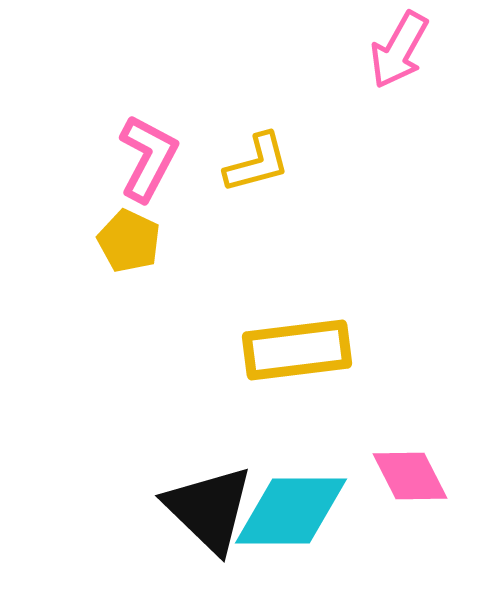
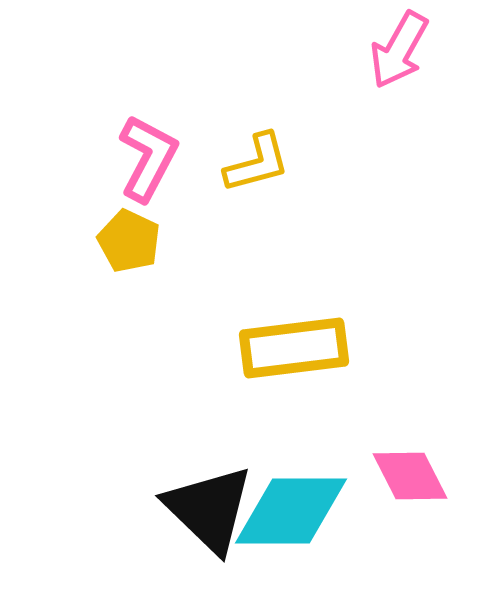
yellow rectangle: moved 3 px left, 2 px up
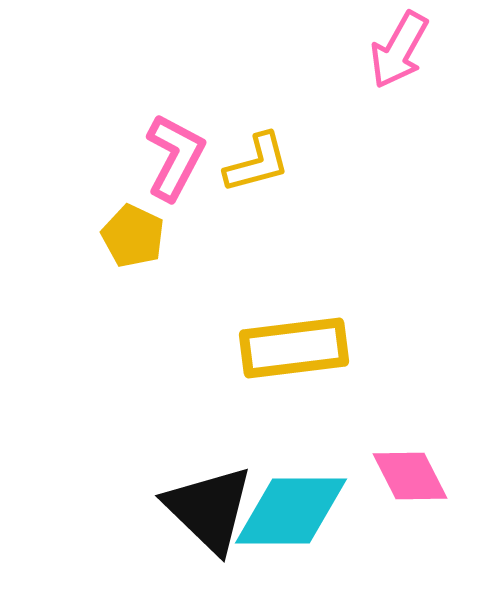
pink L-shape: moved 27 px right, 1 px up
yellow pentagon: moved 4 px right, 5 px up
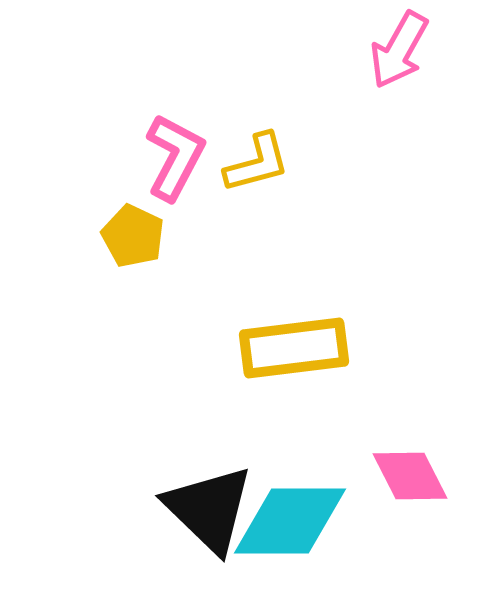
cyan diamond: moved 1 px left, 10 px down
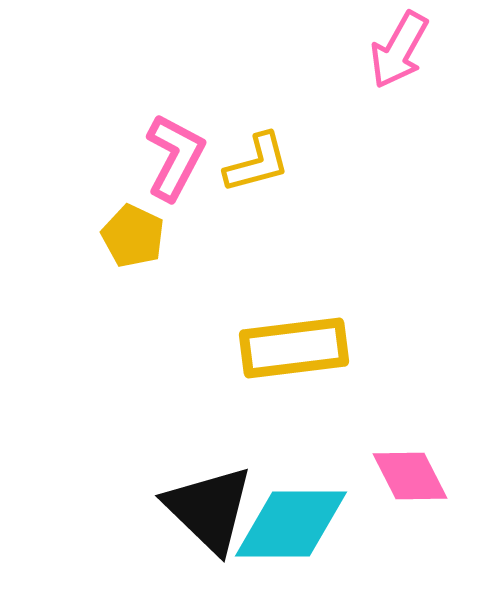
cyan diamond: moved 1 px right, 3 px down
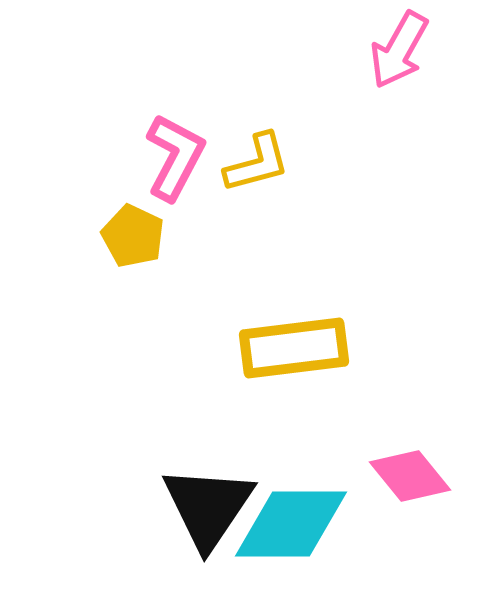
pink diamond: rotated 12 degrees counterclockwise
black triangle: moved 1 px left, 2 px up; rotated 20 degrees clockwise
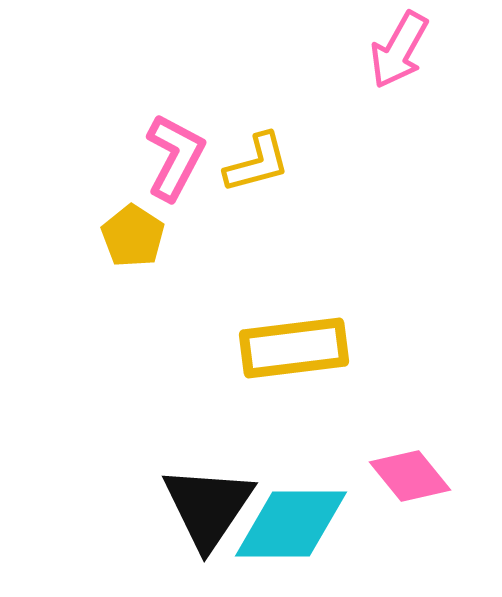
yellow pentagon: rotated 8 degrees clockwise
